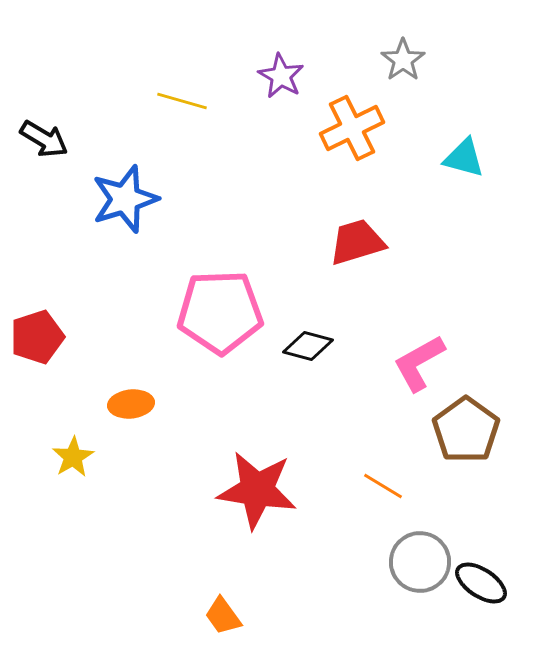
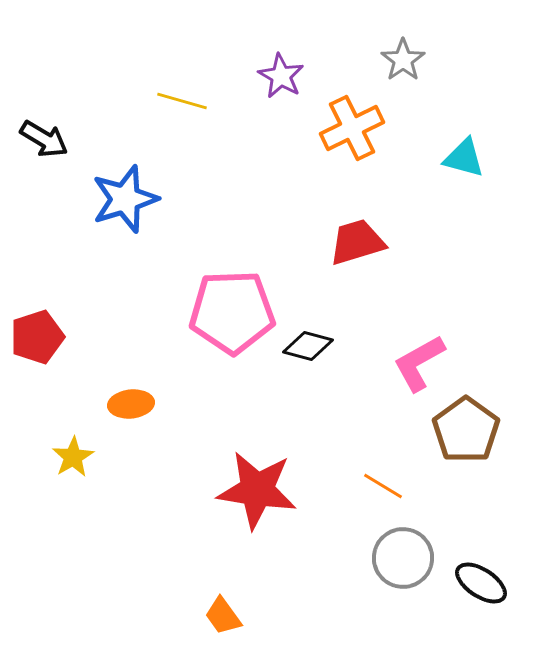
pink pentagon: moved 12 px right
gray circle: moved 17 px left, 4 px up
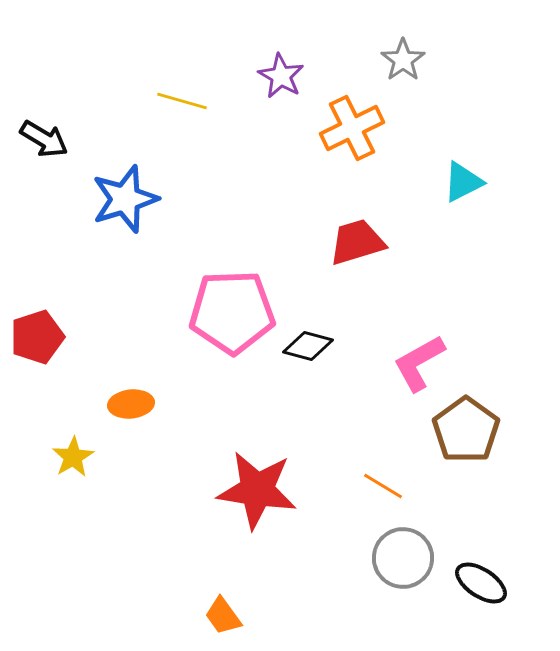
cyan triangle: moved 1 px left, 24 px down; rotated 42 degrees counterclockwise
